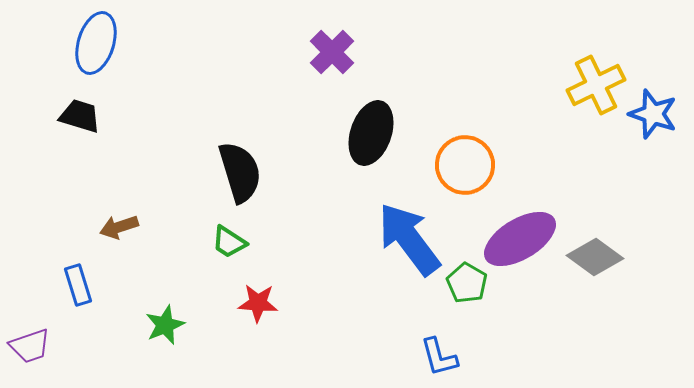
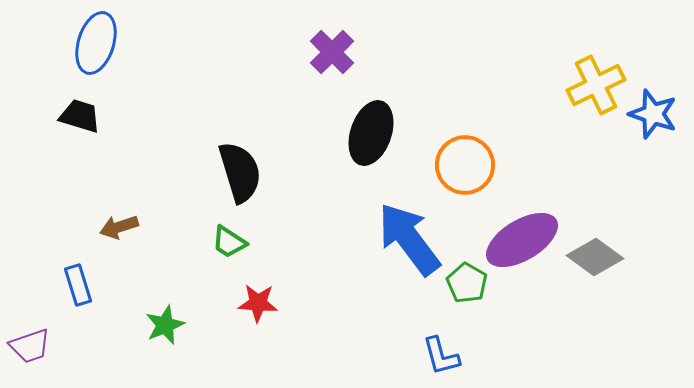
purple ellipse: moved 2 px right, 1 px down
blue L-shape: moved 2 px right, 1 px up
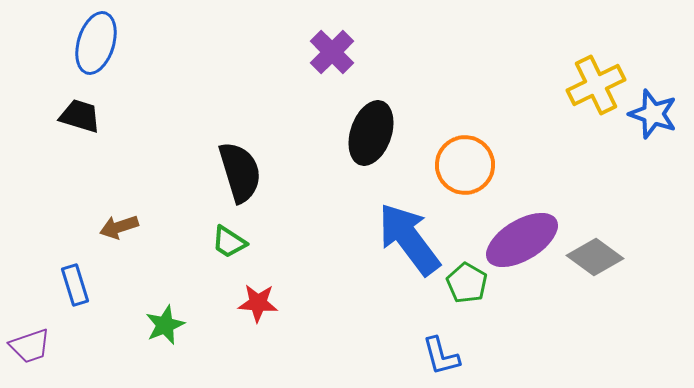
blue rectangle: moved 3 px left
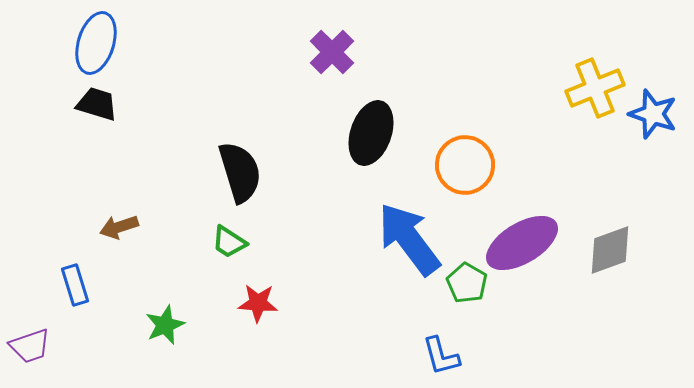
yellow cross: moved 1 px left, 3 px down; rotated 4 degrees clockwise
black trapezoid: moved 17 px right, 12 px up
purple ellipse: moved 3 px down
gray diamond: moved 15 px right, 7 px up; rotated 56 degrees counterclockwise
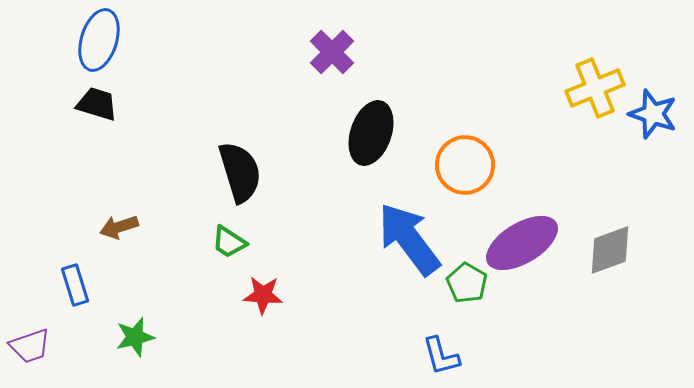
blue ellipse: moved 3 px right, 3 px up
red star: moved 5 px right, 8 px up
green star: moved 30 px left, 12 px down; rotated 9 degrees clockwise
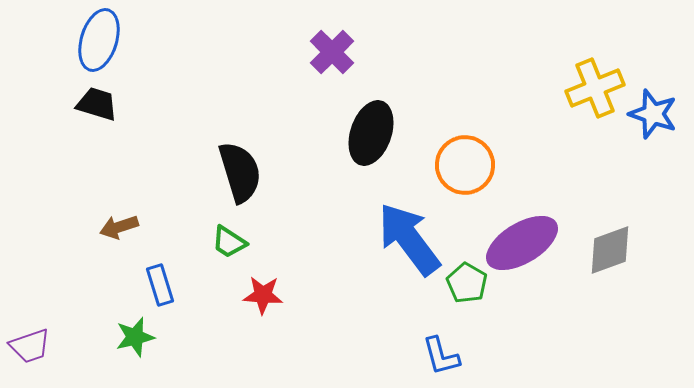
blue rectangle: moved 85 px right
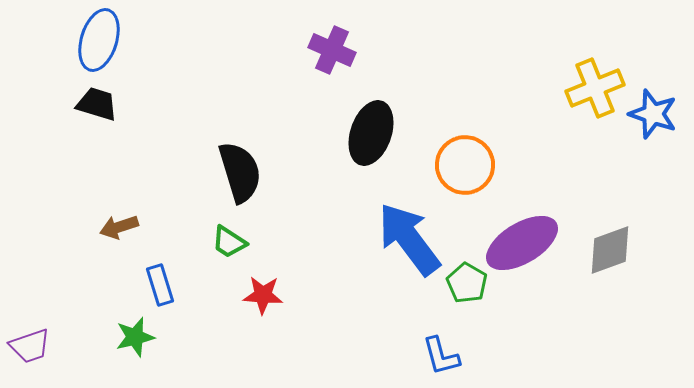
purple cross: moved 2 px up; rotated 21 degrees counterclockwise
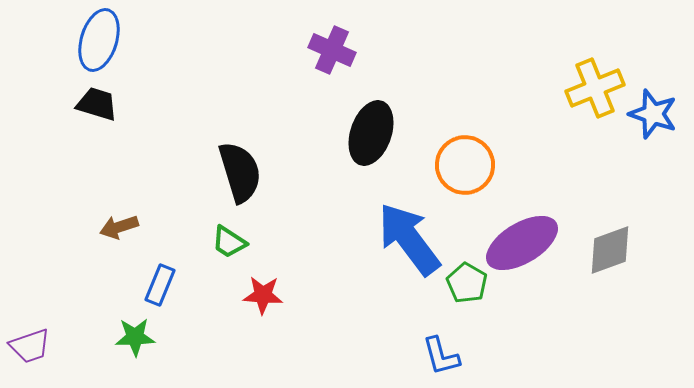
blue rectangle: rotated 39 degrees clockwise
green star: rotated 12 degrees clockwise
